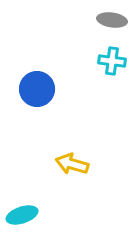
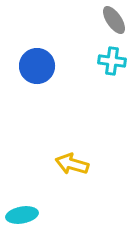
gray ellipse: moved 2 px right; rotated 48 degrees clockwise
blue circle: moved 23 px up
cyan ellipse: rotated 8 degrees clockwise
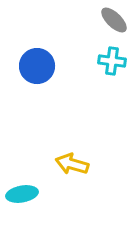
gray ellipse: rotated 12 degrees counterclockwise
cyan ellipse: moved 21 px up
